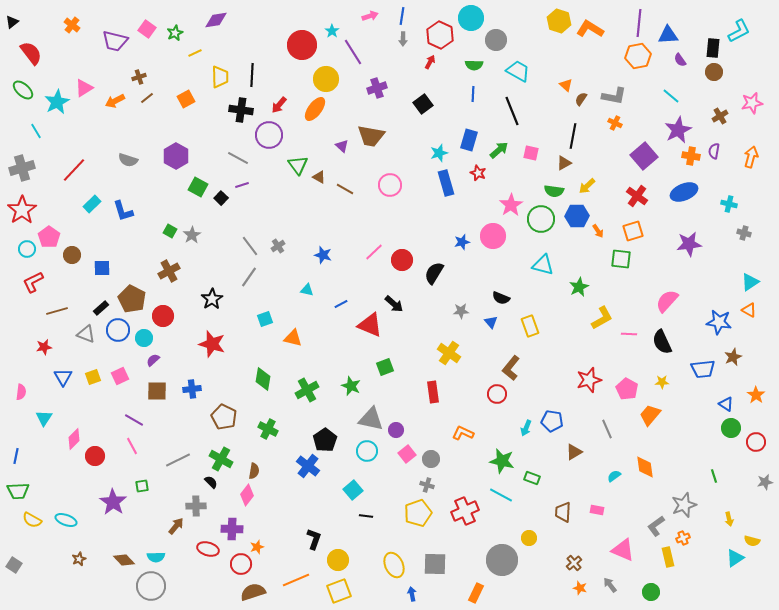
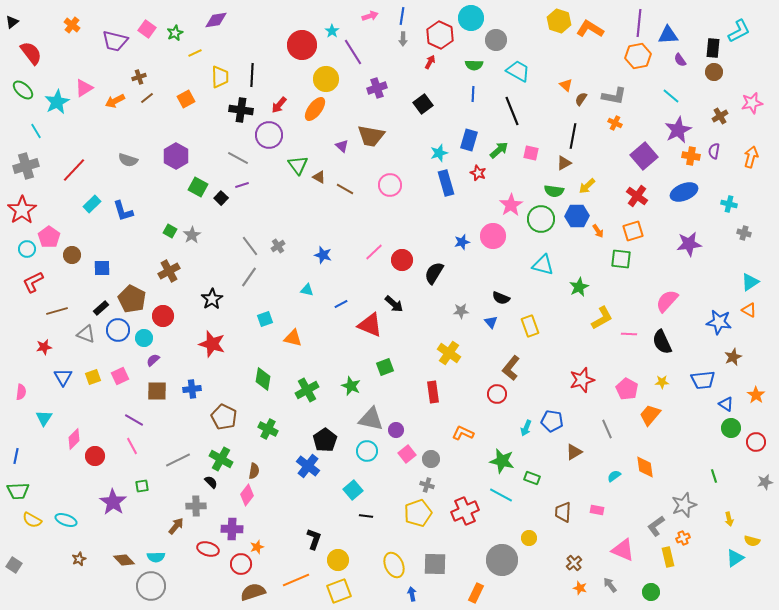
gray cross at (22, 168): moved 4 px right, 2 px up
blue trapezoid at (703, 369): moved 11 px down
red star at (589, 380): moved 7 px left
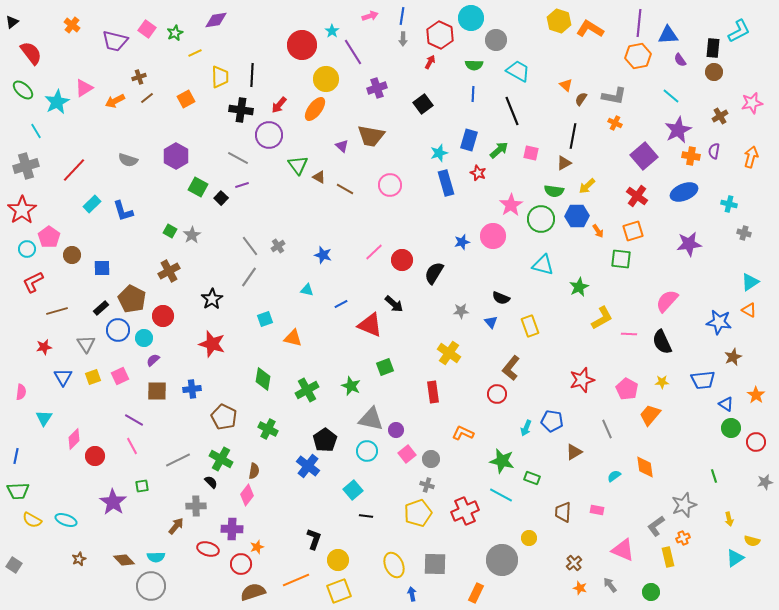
gray triangle at (86, 334): moved 10 px down; rotated 36 degrees clockwise
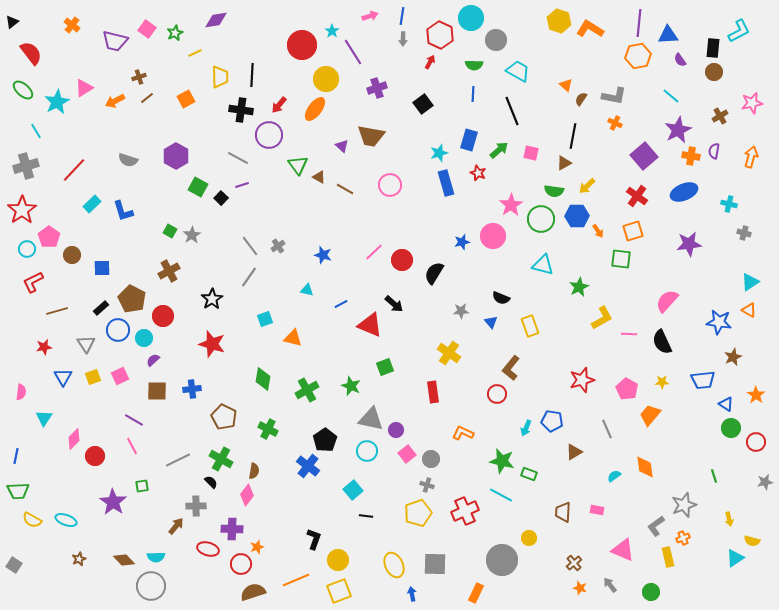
green rectangle at (532, 478): moved 3 px left, 4 px up
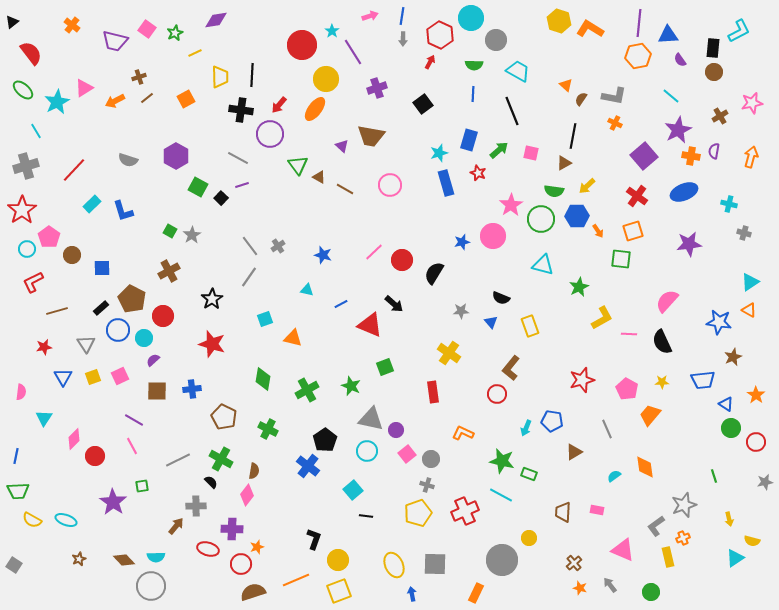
purple circle at (269, 135): moved 1 px right, 1 px up
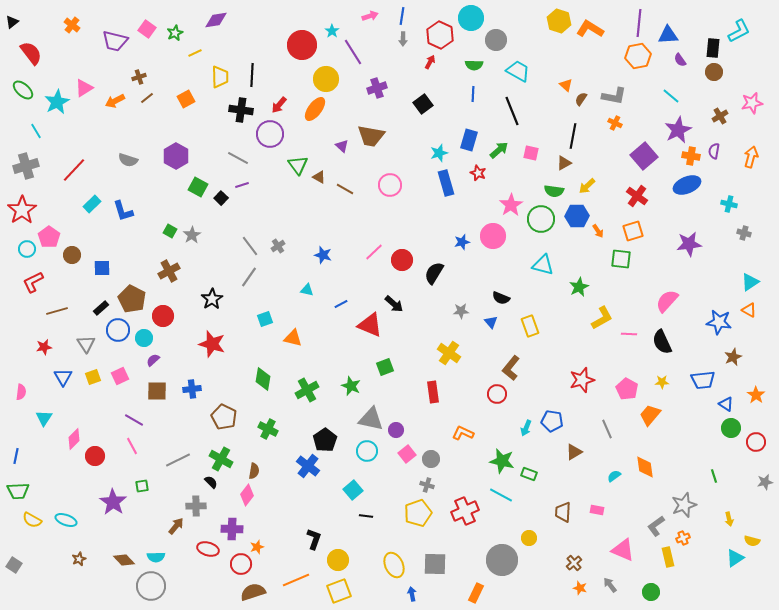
blue ellipse at (684, 192): moved 3 px right, 7 px up
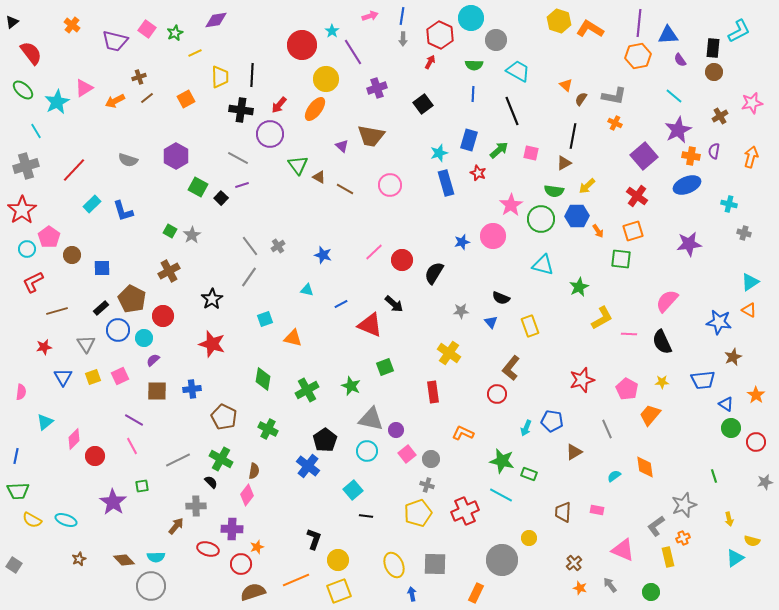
cyan line at (671, 96): moved 3 px right
cyan triangle at (44, 418): moved 1 px right, 4 px down; rotated 18 degrees clockwise
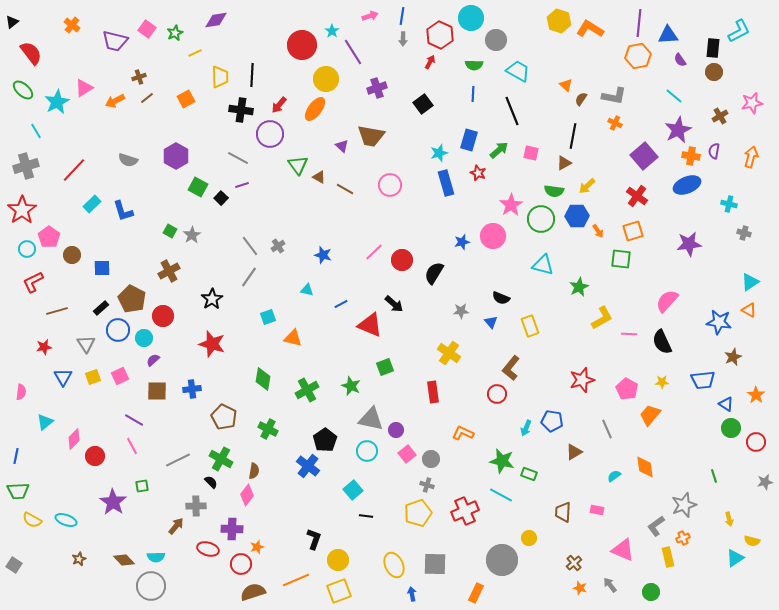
cyan square at (265, 319): moved 3 px right, 2 px up
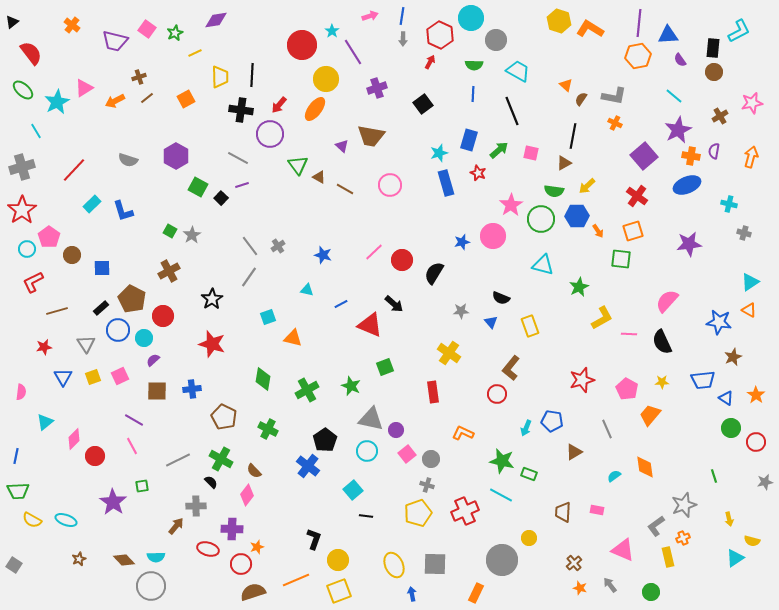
gray cross at (26, 166): moved 4 px left, 1 px down
blue triangle at (726, 404): moved 6 px up
brown semicircle at (254, 471): rotated 126 degrees clockwise
